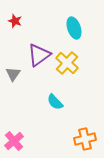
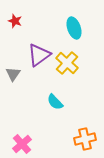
pink cross: moved 8 px right, 3 px down
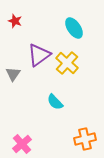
cyan ellipse: rotated 15 degrees counterclockwise
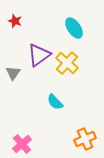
gray triangle: moved 1 px up
orange cross: rotated 10 degrees counterclockwise
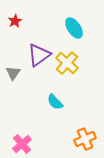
red star: rotated 24 degrees clockwise
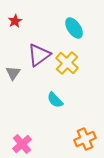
cyan semicircle: moved 2 px up
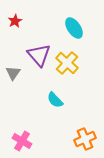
purple triangle: rotated 35 degrees counterclockwise
pink cross: moved 3 px up; rotated 18 degrees counterclockwise
